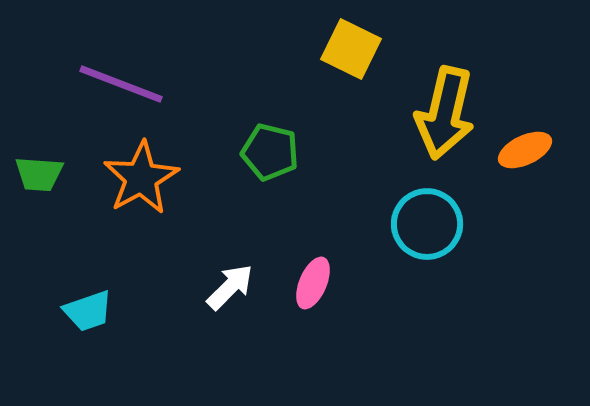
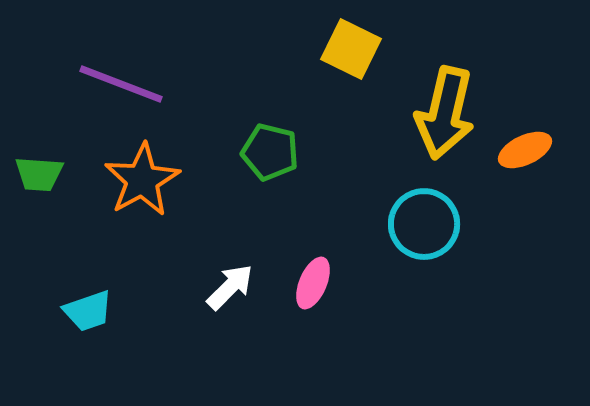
orange star: moved 1 px right, 2 px down
cyan circle: moved 3 px left
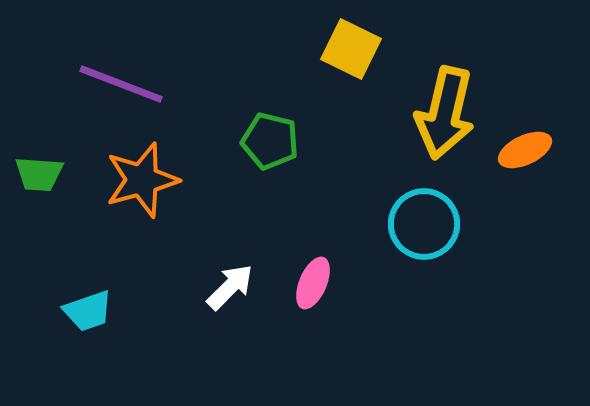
green pentagon: moved 11 px up
orange star: rotated 14 degrees clockwise
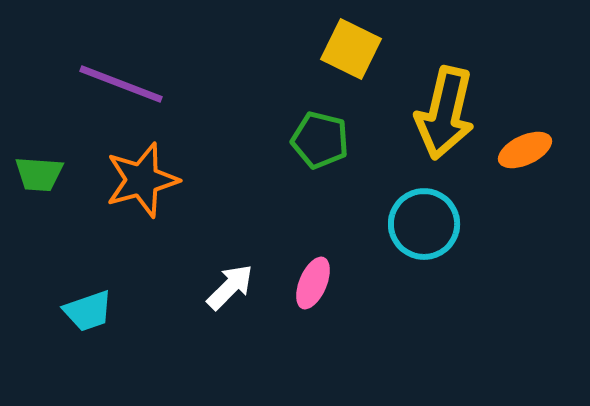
green pentagon: moved 50 px right, 1 px up
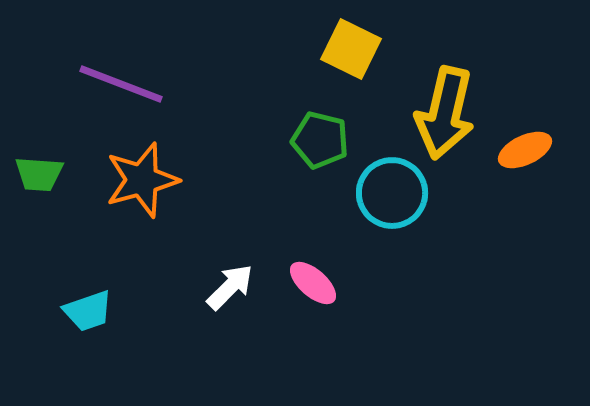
cyan circle: moved 32 px left, 31 px up
pink ellipse: rotated 72 degrees counterclockwise
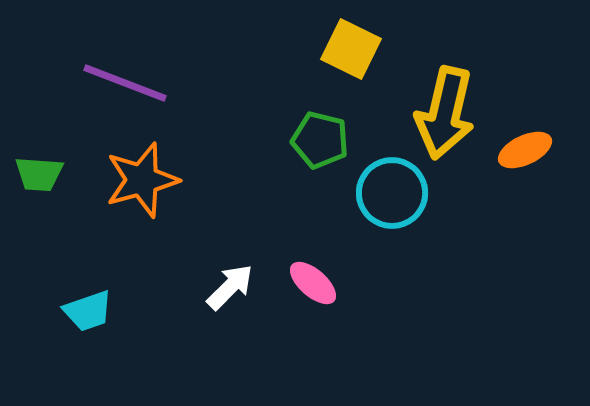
purple line: moved 4 px right, 1 px up
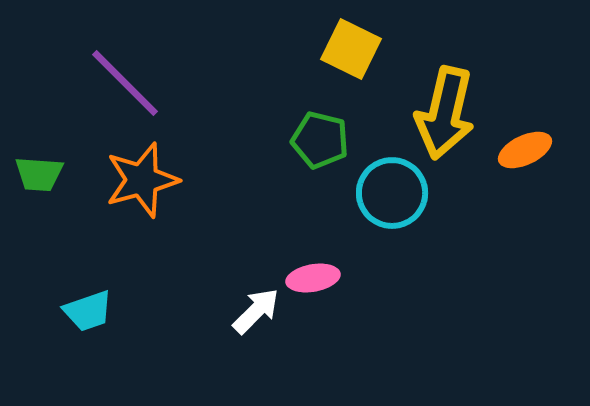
purple line: rotated 24 degrees clockwise
pink ellipse: moved 5 px up; rotated 51 degrees counterclockwise
white arrow: moved 26 px right, 24 px down
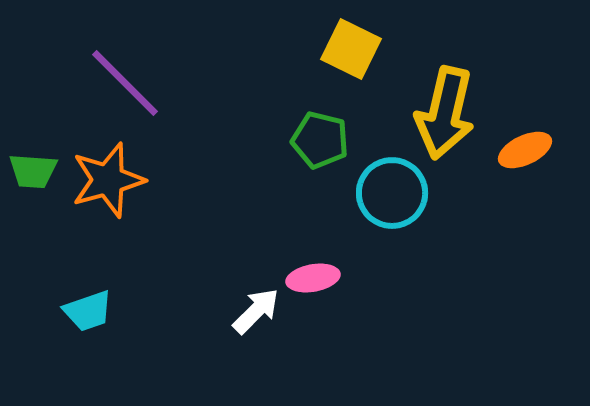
green trapezoid: moved 6 px left, 3 px up
orange star: moved 34 px left
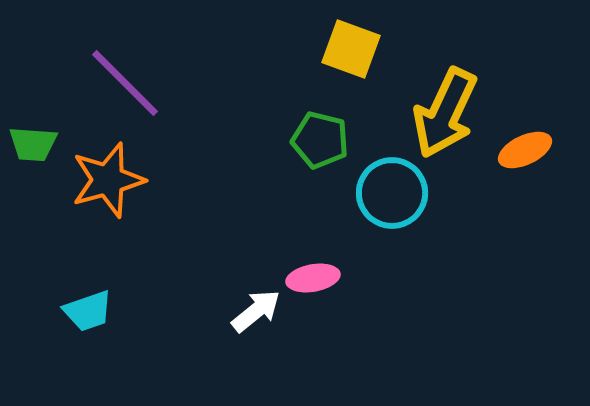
yellow square: rotated 6 degrees counterclockwise
yellow arrow: rotated 12 degrees clockwise
green trapezoid: moved 27 px up
white arrow: rotated 6 degrees clockwise
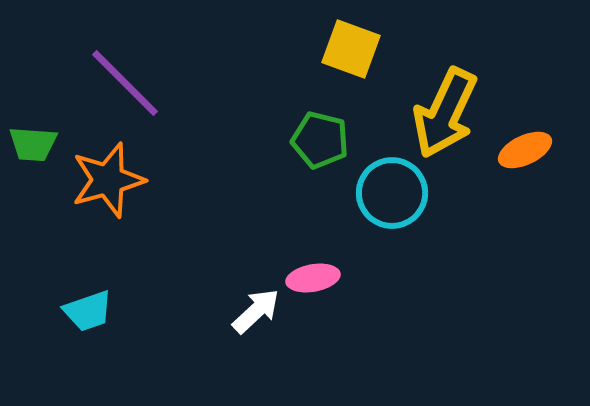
white arrow: rotated 4 degrees counterclockwise
